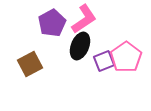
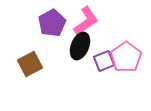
pink L-shape: moved 2 px right, 2 px down
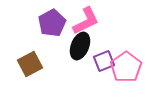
pink L-shape: rotated 8 degrees clockwise
pink pentagon: moved 10 px down
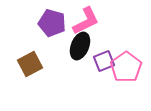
purple pentagon: rotated 28 degrees counterclockwise
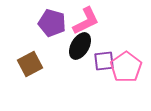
black ellipse: rotated 8 degrees clockwise
purple square: rotated 15 degrees clockwise
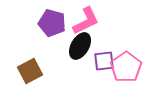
brown square: moved 7 px down
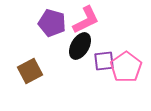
pink L-shape: moved 1 px up
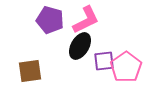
purple pentagon: moved 2 px left, 3 px up
brown square: rotated 20 degrees clockwise
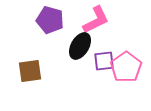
pink L-shape: moved 10 px right
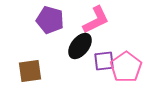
black ellipse: rotated 8 degrees clockwise
